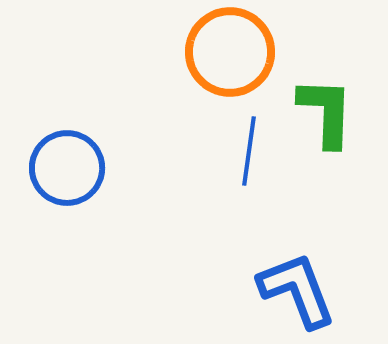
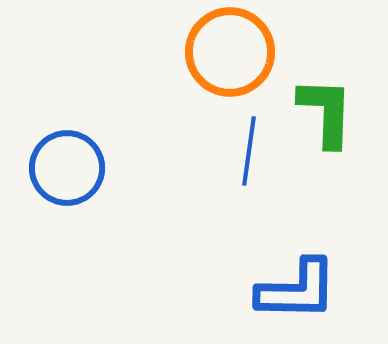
blue L-shape: rotated 112 degrees clockwise
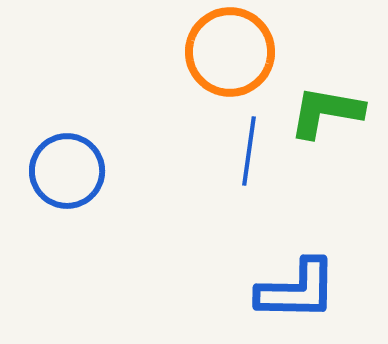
green L-shape: rotated 82 degrees counterclockwise
blue circle: moved 3 px down
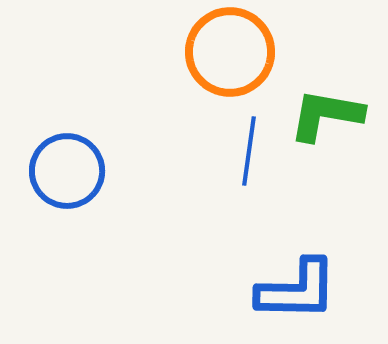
green L-shape: moved 3 px down
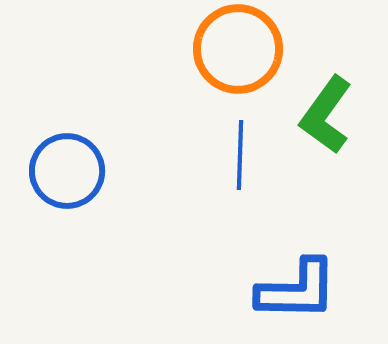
orange circle: moved 8 px right, 3 px up
green L-shape: rotated 64 degrees counterclockwise
blue line: moved 9 px left, 4 px down; rotated 6 degrees counterclockwise
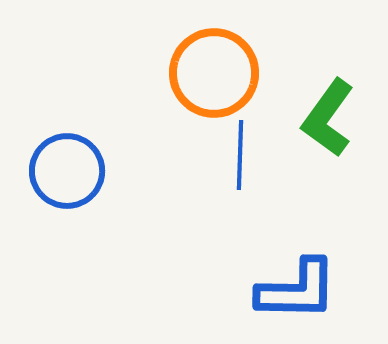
orange circle: moved 24 px left, 24 px down
green L-shape: moved 2 px right, 3 px down
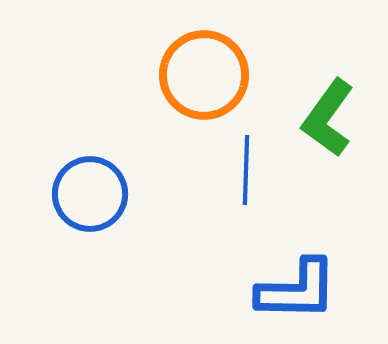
orange circle: moved 10 px left, 2 px down
blue line: moved 6 px right, 15 px down
blue circle: moved 23 px right, 23 px down
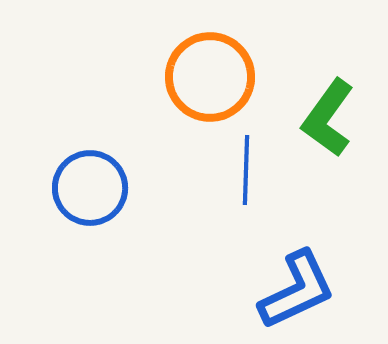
orange circle: moved 6 px right, 2 px down
blue circle: moved 6 px up
blue L-shape: rotated 26 degrees counterclockwise
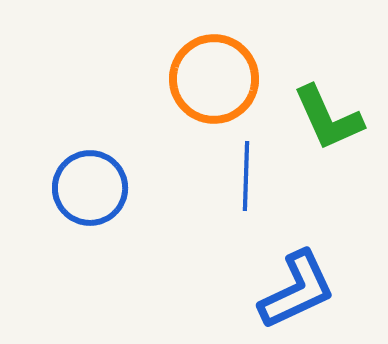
orange circle: moved 4 px right, 2 px down
green L-shape: rotated 60 degrees counterclockwise
blue line: moved 6 px down
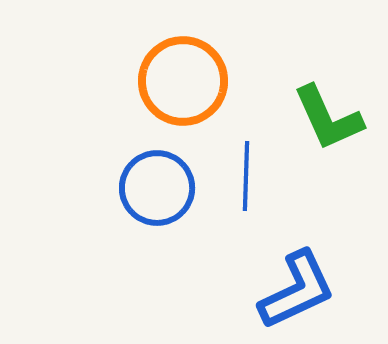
orange circle: moved 31 px left, 2 px down
blue circle: moved 67 px right
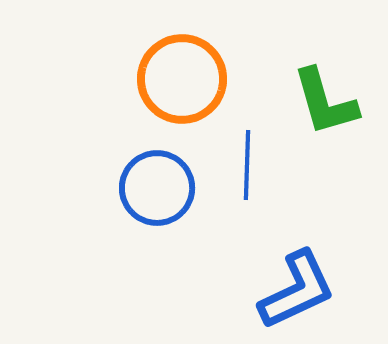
orange circle: moved 1 px left, 2 px up
green L-shape: moved 3 px left, 16 px up; rotated 8 degrees clockwise
blue line: moved 1 px right, 11 px up
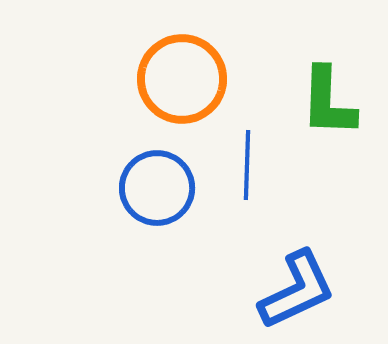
green L-shape: moved 3 px right; rotated 18 degrees clockwise
